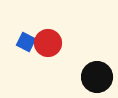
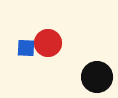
blue square: moved 6 px down; rotated 24 degrees counterclockwise
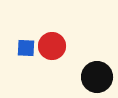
red circle: moved 4 px right, 3 px down
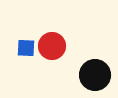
black circle: moved 2 px left, 2 px up
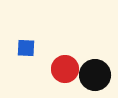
red circle: moved 13 px right, 23 px down
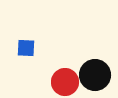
red circle: moved 13 px down
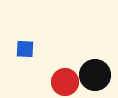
blue square: moved 1 px left, 1 px down
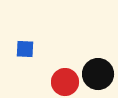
black circle: moved 3 px right, 1 px up
